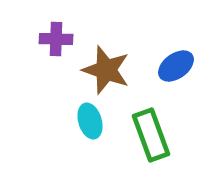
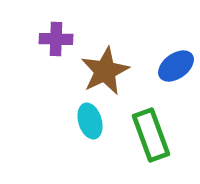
brown star: moved 1 px left, 1 px down; rotated 27 degrees clockwise
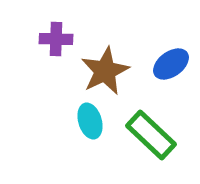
blue ellipse: moved 5 px left, 2 px up
green rectangle: rotated 27 degrees counterclockwise
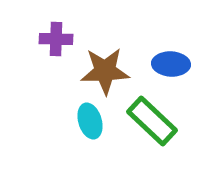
blue ellipse: rotated 39 degrees clockwise
brown star: rotated 24 degrees clockwise
green rectangle: moved 1 px right, 14 px up
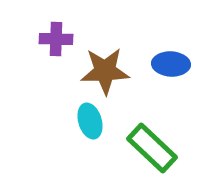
green rectangle: moved 27 px down
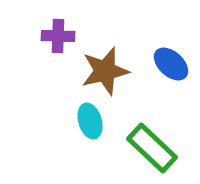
purple cross: moved 2 px right, 3 px up
blue ellipse: rotated 39 degrees clockwise
brown star: rotated 12 degrees counterclockwise
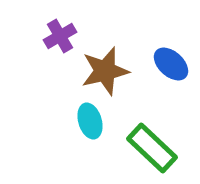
purple cross: moved 2 px right; rotated 32 degrees counterclockwise
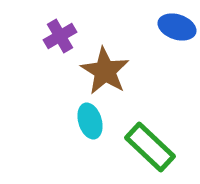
blue ellipse: moved 6 px right, 37 px up; rotated 24 degrees counterclockwise
brown star: rotated 27 degrees counterclockwise
green rectangle: moved 2 px left, 1 px up
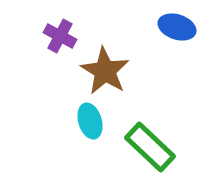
purple cross: rotated 32 degrees counterclockwise
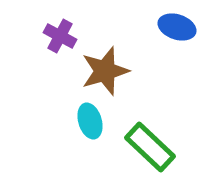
brown star: rotated 24 degrees clockwise
